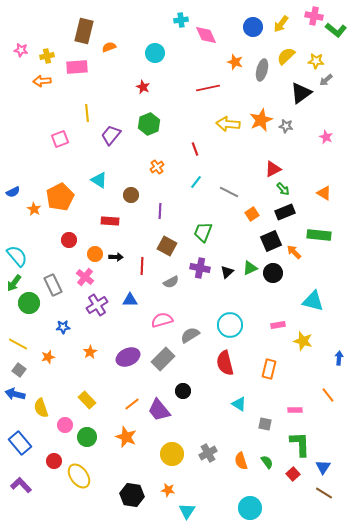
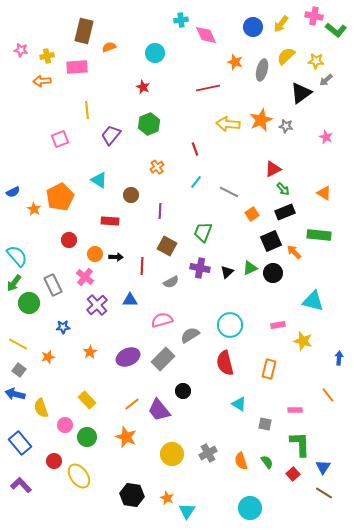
yellow line at (87, 113): moved 3 px up
purple cross at (97, 305): rotated 10 degrees counterclockwise
orange star at (168, 490): moved 1 px left, 8 px down; rotated 16 degrees clockwise
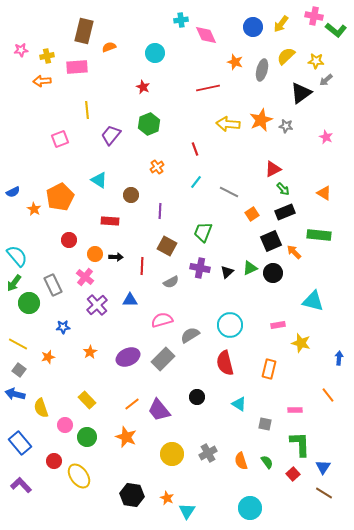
pink star at (21, 50): rotated 16 degrees counterclockwise
yellow star at (303, 341): moved 2 px left, 2 px down
black circle at (183, 391): moved 14 px right, 6 px down
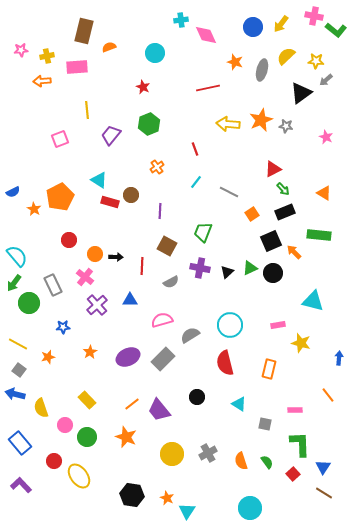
red rectangle at (110, 221): moved 19 px up; rotated 12 degrees clockwise
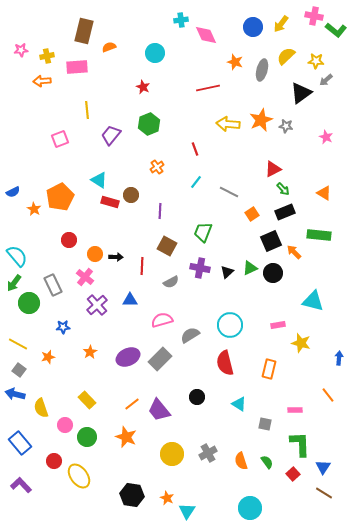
gray rectangle at (163, 359): moved 3 px left
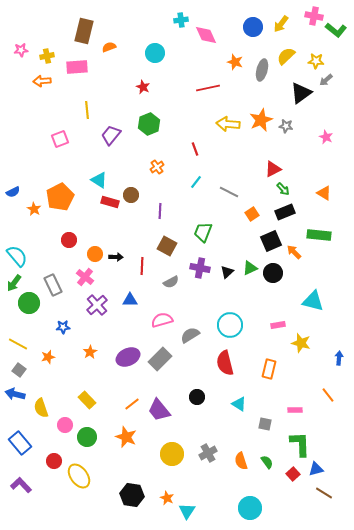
blue triangle at (323, 467): moved 7 px left, 2 px down; rotated 42 degrees clockwise
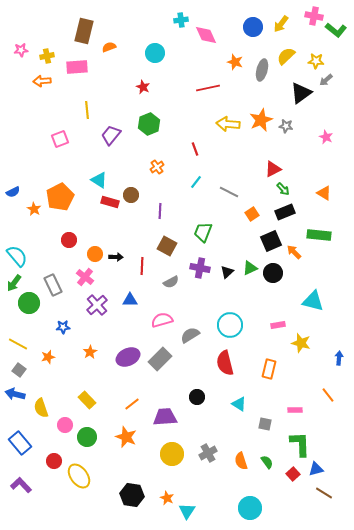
purple trapezoid at (159, 410): moved 6 px right, 7 px down; rotated 125 degrees clockwise
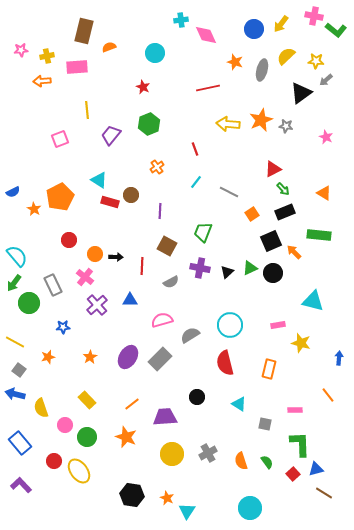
blue circle at (253, 27): moved 1 px right, 2 px down
yellow line at (18, 344): moved 3 px left, 2 px up
orange star at (90, 352): moved 5 px down
purple ellipse at (128, 357): rotated 35 degrees counterclockwise
yellow ellipse at (79, 476): moved 5 px up
